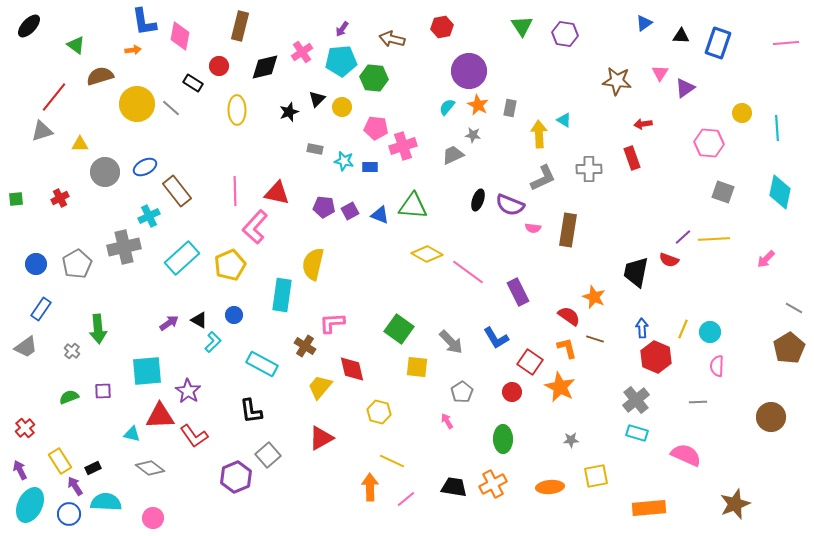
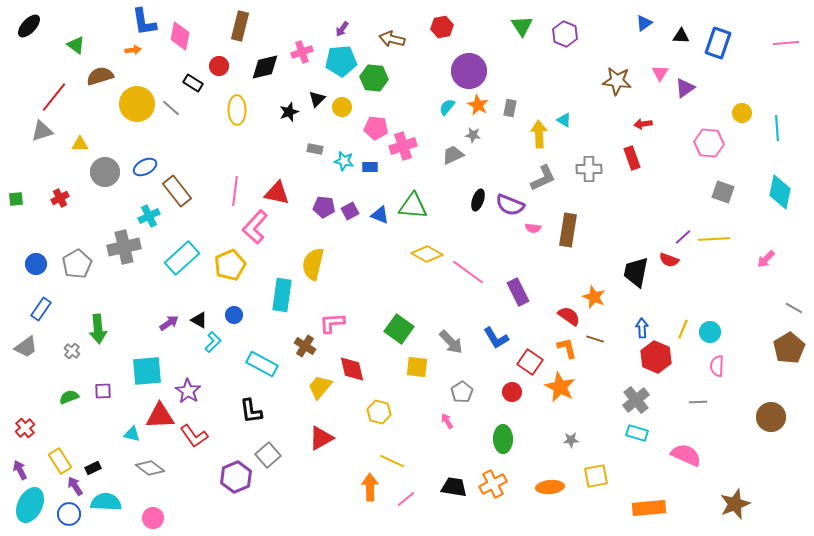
purple hexagon at (565, 34): rotated 15 degrees clockwise
pink cross at (302, 52): rotated 15 degrees clockwise
pink line at (235, 191): rotated 8 degrees clockwise
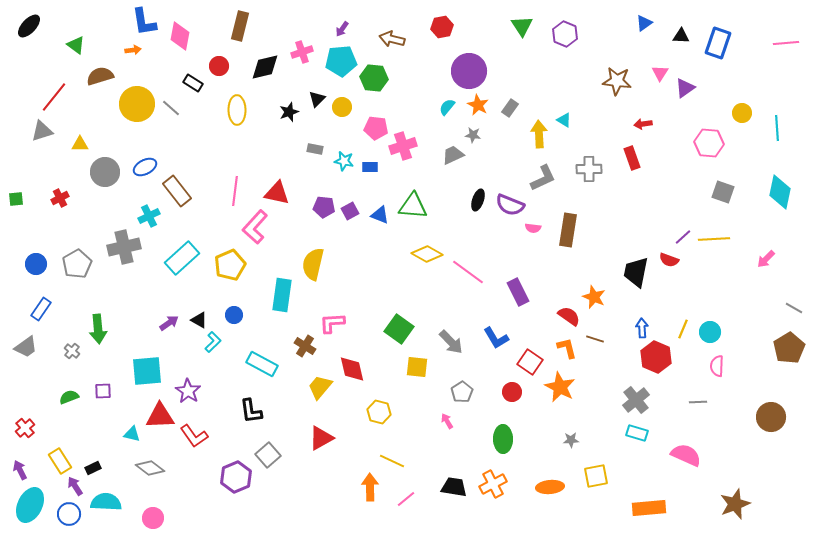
gray rectangle at (510, 108): rotated 24 degrees clockwise
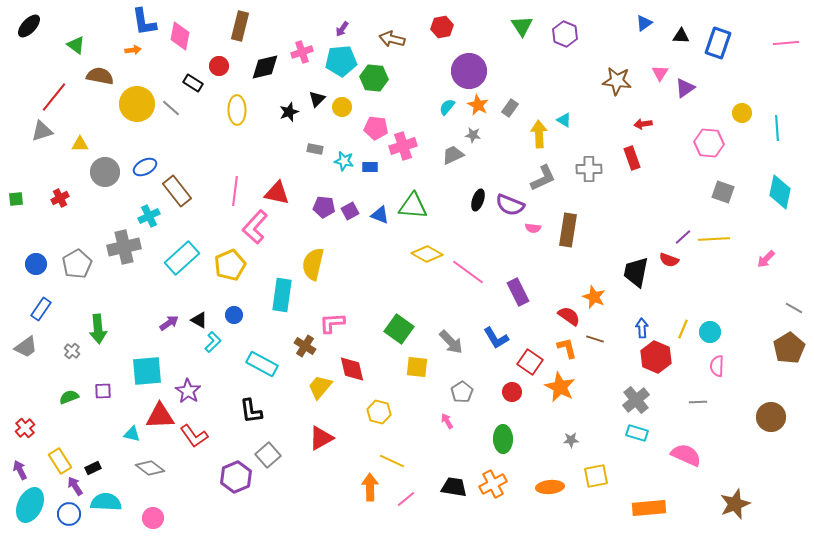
brown semicircle at (100, 76): rotated 28 degrees clockwise
